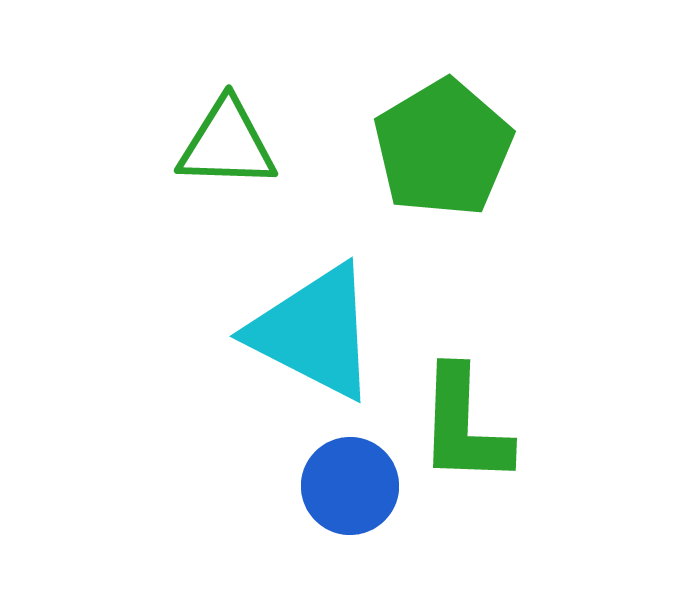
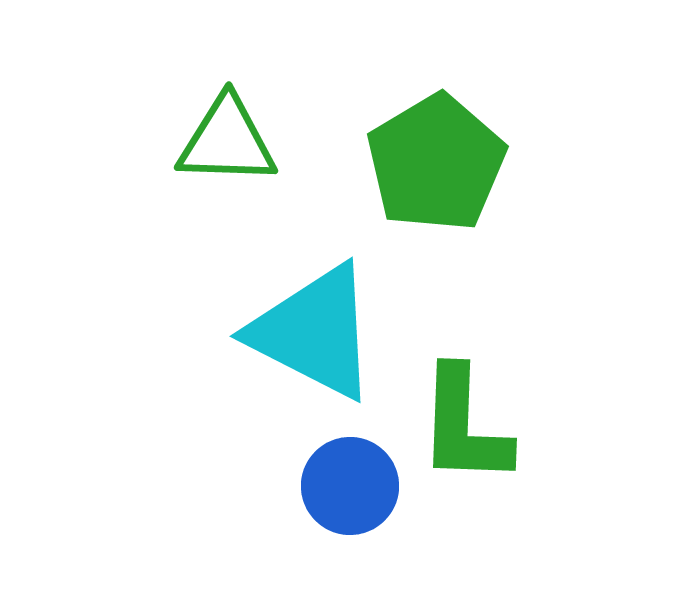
green triangle: moved 3 px up
green pentagon: moved 7 px left, 15 px down
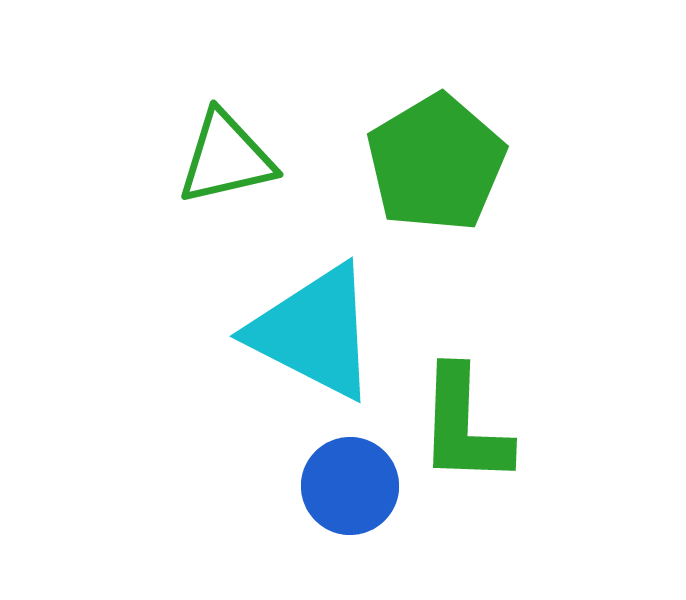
green triangle: moved 1 px left, 17 px down; rotated 15 degrees counterclockwise
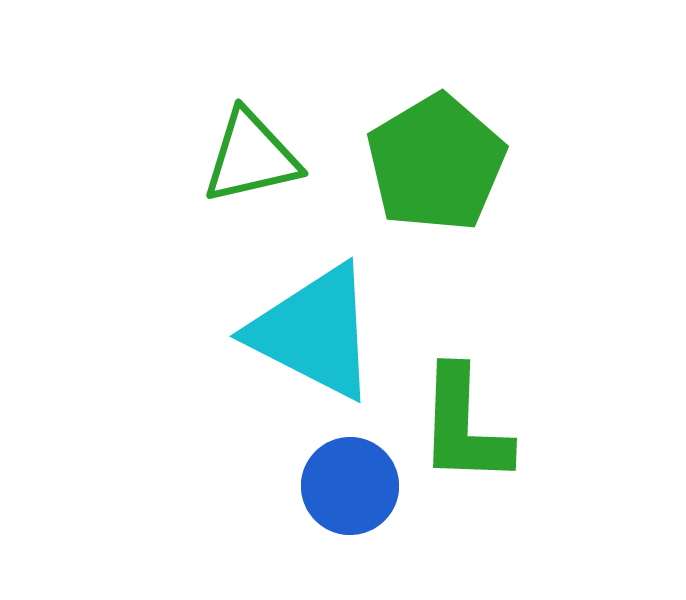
green triangle: moved 25 px right, 1 px up
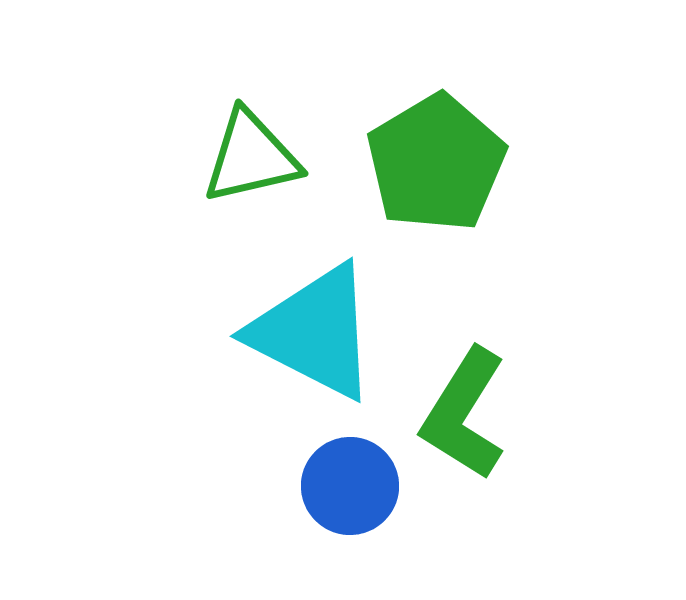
green L-shape: moved 12 px up; rotated 30 degrees clockwise
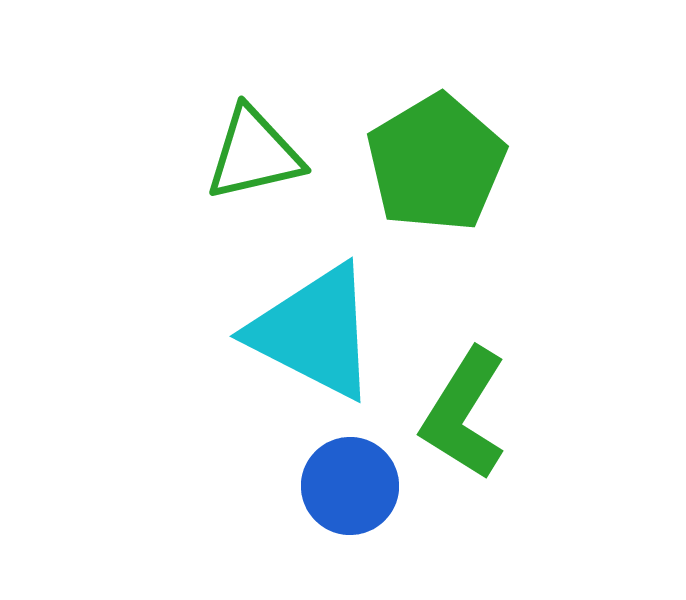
green triangle: moved 3 px right, 3 px up
